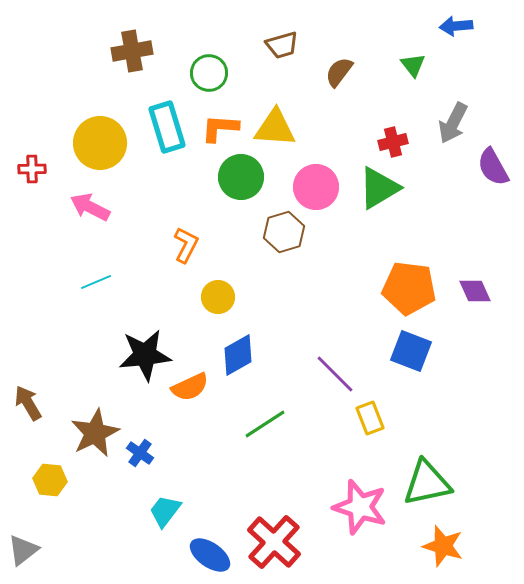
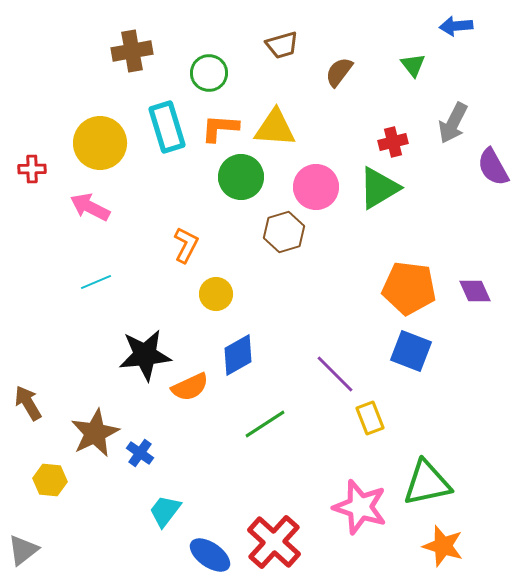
yellow circle at (218, 297): moved 2 px left, 3 px up
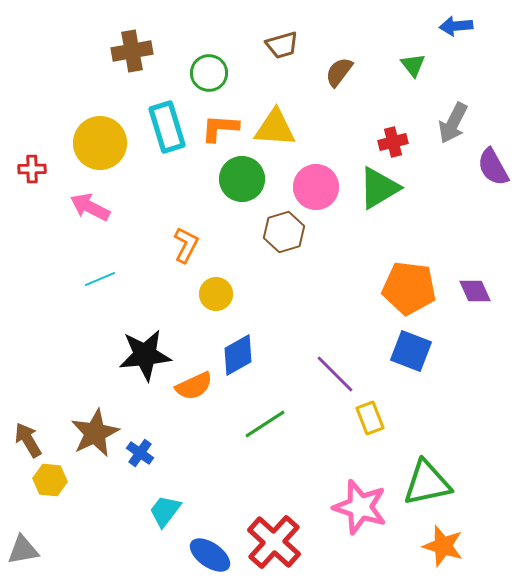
green circle at (241, 177): moved 1 px right, 2 px down
cyan line at (96, 282): moved 4 px right, 3 px up
orange semicircle at (190, 387): moved 4 px right, 1 px up
brown arrow at (28, 403): moved 37 px down
gray triangle at (23, 550): rotated 28 degrees clockwise
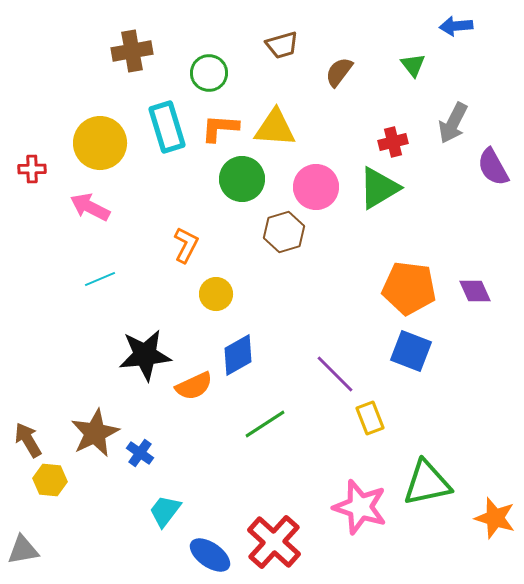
orange star at (443, 546): moved 52 px right, 28 px up
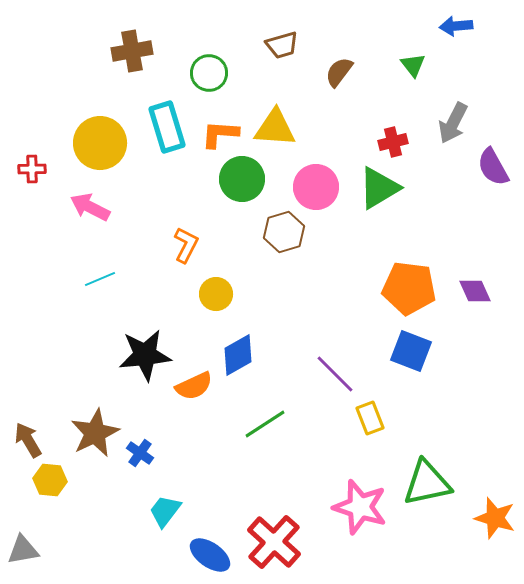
orange L-shape at (220, 128): moved 6 px down
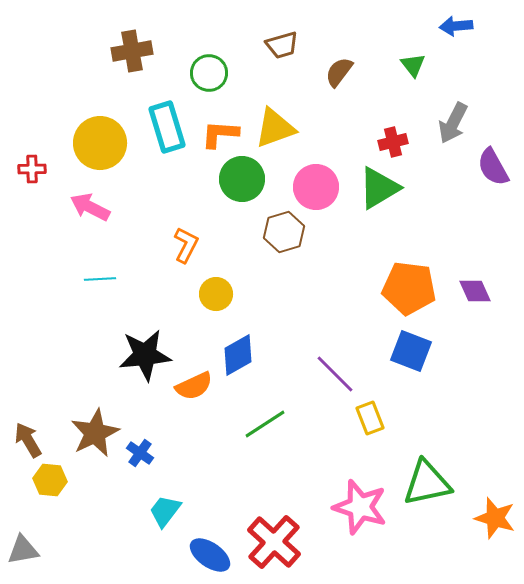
yellow triangle at (275, 128): rotated 24 degrees counterclockwise
cyan line at (100, 279): rotated 20 degrees clockwise
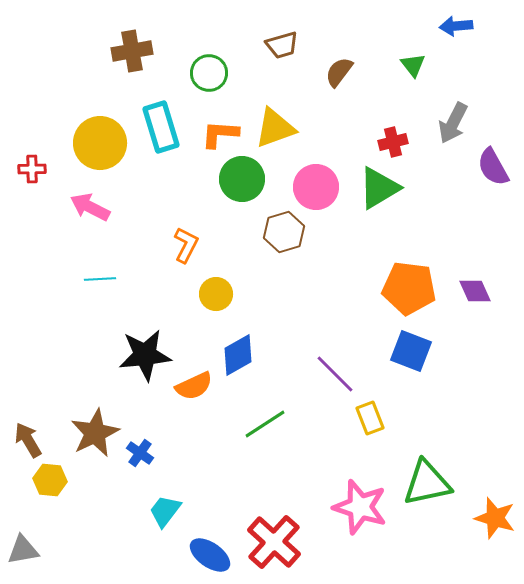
cyan rectangle at (167, 127): moved 6 px left
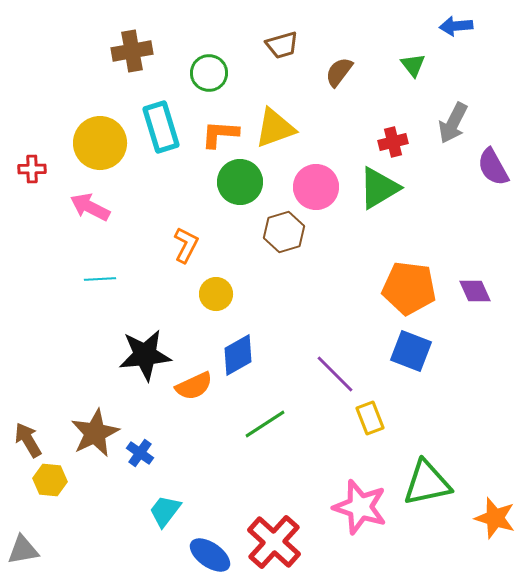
green circle at (242, 179): moved 2 px left, 3 px down
